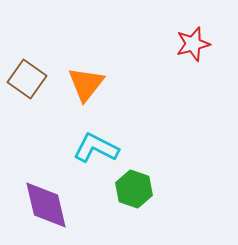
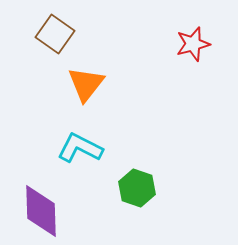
brown square: moved 28 px right, 45 px up
cyan L-shape: moved 16 px left
green hexagon: moved 3 px right, 1 px up
purple diamond: moved 5 px left, 6 px down; rotated 12 degrees clockwise
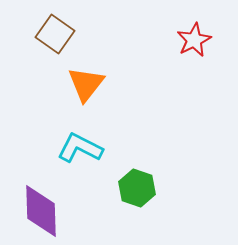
red star: moved 1 px right, 4 px up; rotated 12 degrees counterclockwise
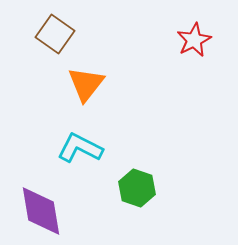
purple diamond: rotated 8 degrees counterclockwise
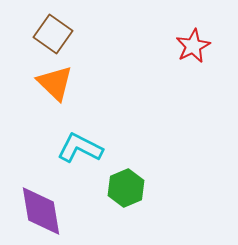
brown square: moved 2 px left
red star: moved 1 px left, 6 px down
orange triangle: moved 31 px left, 1 px up; rotated 24 degrees counterclockwise
green hexagon: moved 11 px left; rotated 18 degrees clockwise
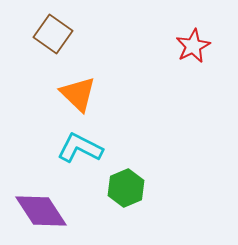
orange triangle: moved 23 px right, 11 px down
purple diamond: rotated 24 degrees counterclockwise
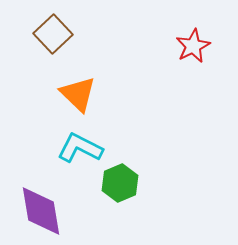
brown square: rotated 12 degrees clockwise
green hexagon: moved 6 px left, 5 px up
purple diamond: rotated 24 degrees clockwise
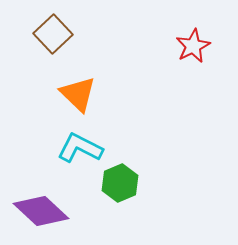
purple diamond: rotated 38 degrees counterclockwise
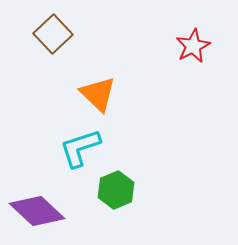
orange triangle: moved 20 px right
cyan L-shape: rotated 45 degrees counterclockwise
green hexagon: moved 4 px left, 7 px down
purple diamond: moved 4 px left
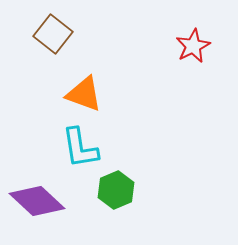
brown square: rotated 9 degrees counterclockwise
orange triangle: moved 14 px left; rotated 24 degrees counterclockwise
cyan L-shape: rotated 81 degrees counterclockwise
purple diamond: moved 10 px up
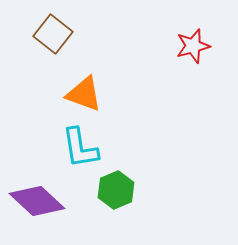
red star: rotated 12 degrees clockwise
